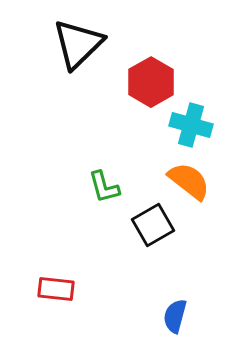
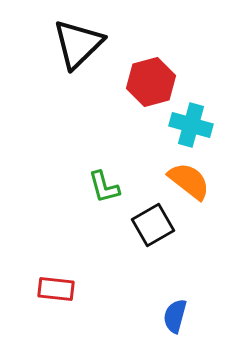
red hexagon: rotated 15 degrees clockwise
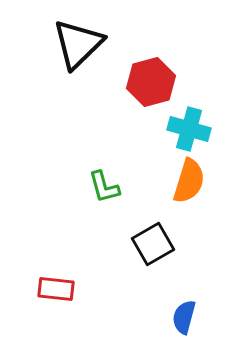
cyan cross: moved 2 px left, 4 px down
orange semicircle: rotated 69 degrees clockwise
black square: moved 19 px down
blue semicircle: moved 9 px right, 1 px down
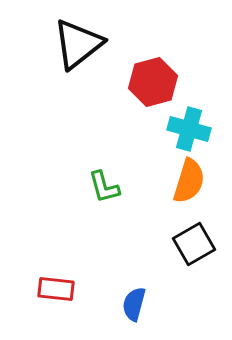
black triangle: rotated 6 degrees clockwise
red hexagon: moved 2 px right
black square: moved 41 px right
blue semicircle: moved 50 px left, 13 px up
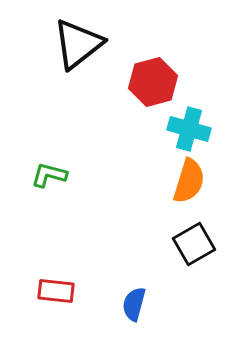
green L-shape: moved 55 px left, 12 px up; rotated 120 degrees clockwise
red rectangle: moved 2 px down
